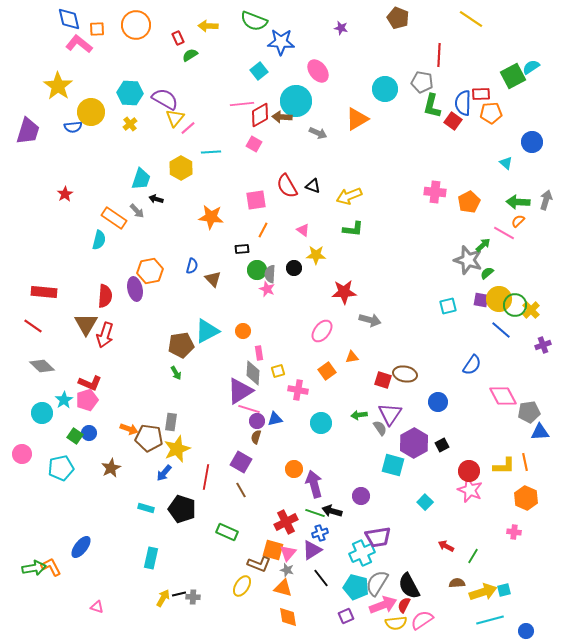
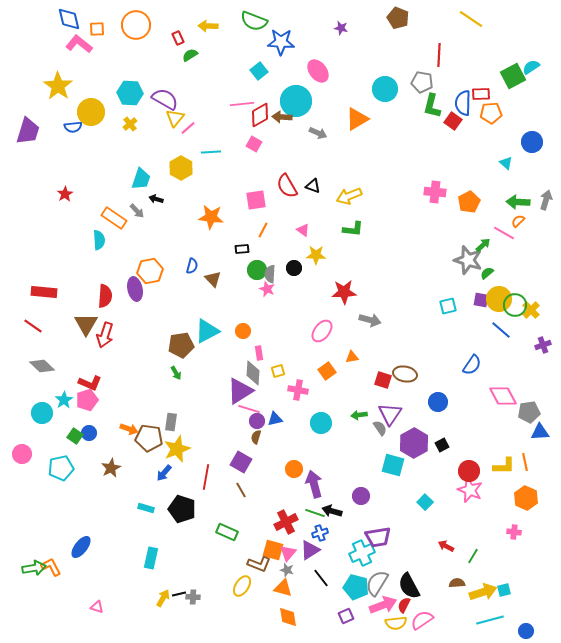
cyan semicircle at (99, 240): rotated 18 degrees counterclockwise
purple triangle at (312, 550): moved 2 px left
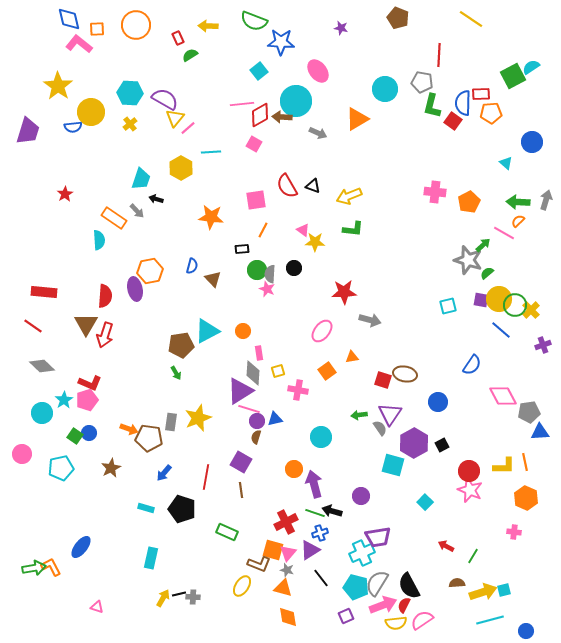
yellow star at (316, 255): moved 1 px left, 13 px up
cyan circle at (321, 423): moved 14 px down
yellow star at (177, 449): moved 21 px right, 31 px up
brown line at (241, 490): rotated 21 degrees clockwise
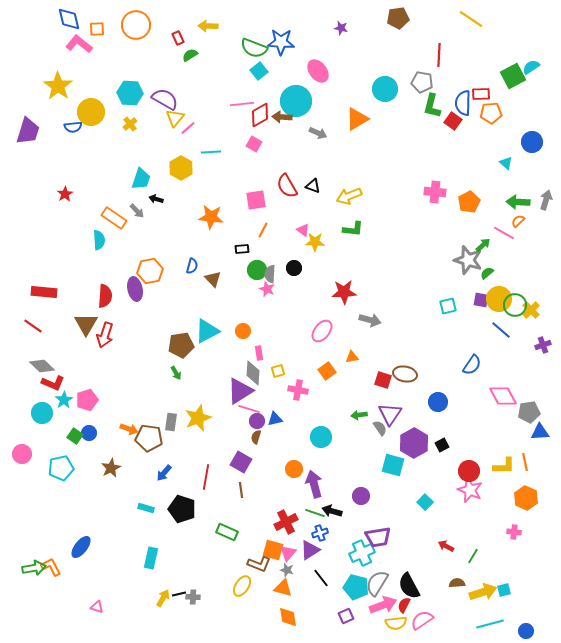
brown pentagon at (398, 18): rotated 30 degrees counterclockwise
green semicircle at (254, 21): moved 27 px down
red L-shape at (90, 383): moved 37 px left
cyan line at (490, 620): moved 4 px down
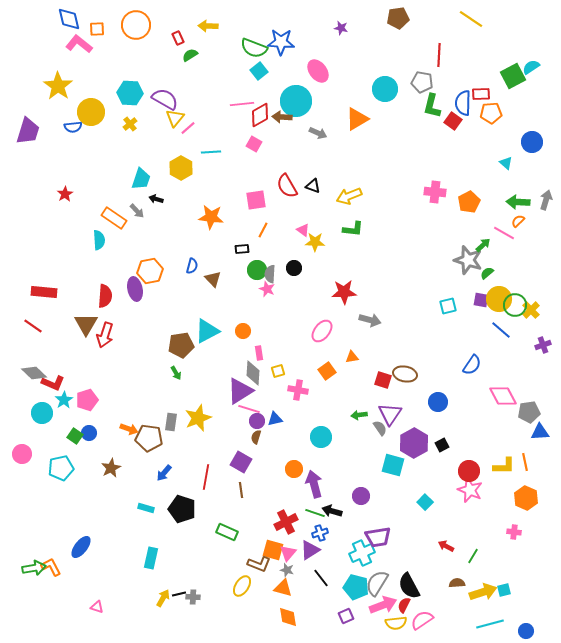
gray diamond at (42, 366): moved 8 px left, 7 px down
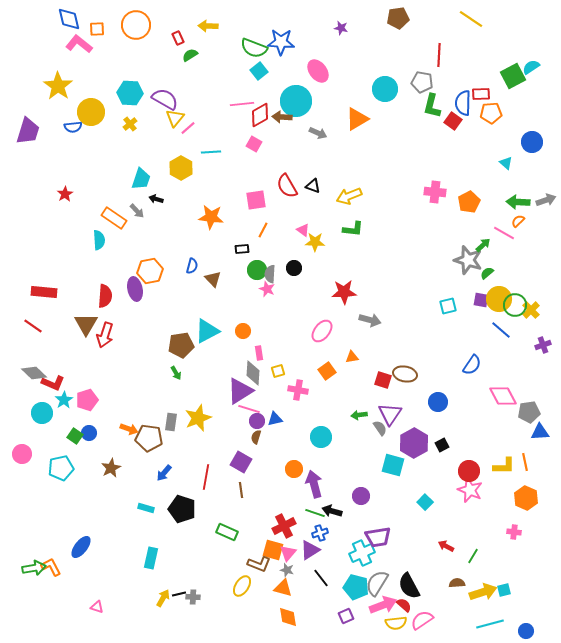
gray arrow at (546, 200): rotated 54 degrees clockwise
red cross at (286, 522): moved 2 px left, 4 px down
red semicircle at (404, 605): rotated 105 degrees clockwise
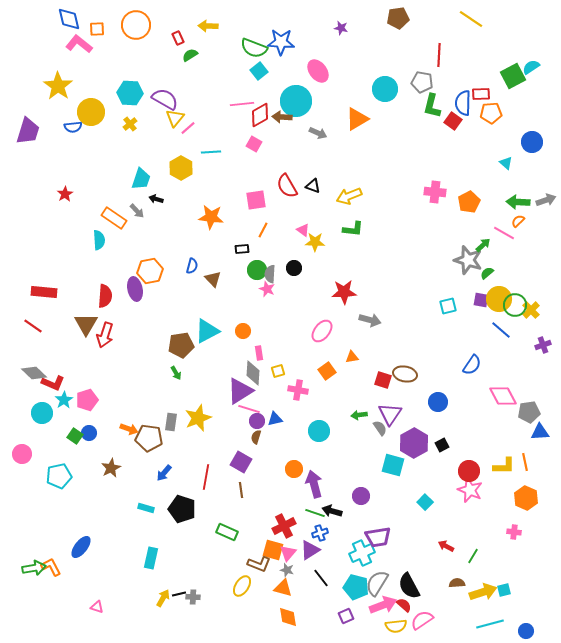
cyan circle at (321, 437): moved 2 px left, 6 px up
cyan pentagon at (61, 468): moved 2 px left, 8 px down
yellow semicircle at (396, 623): moved 3 px down
